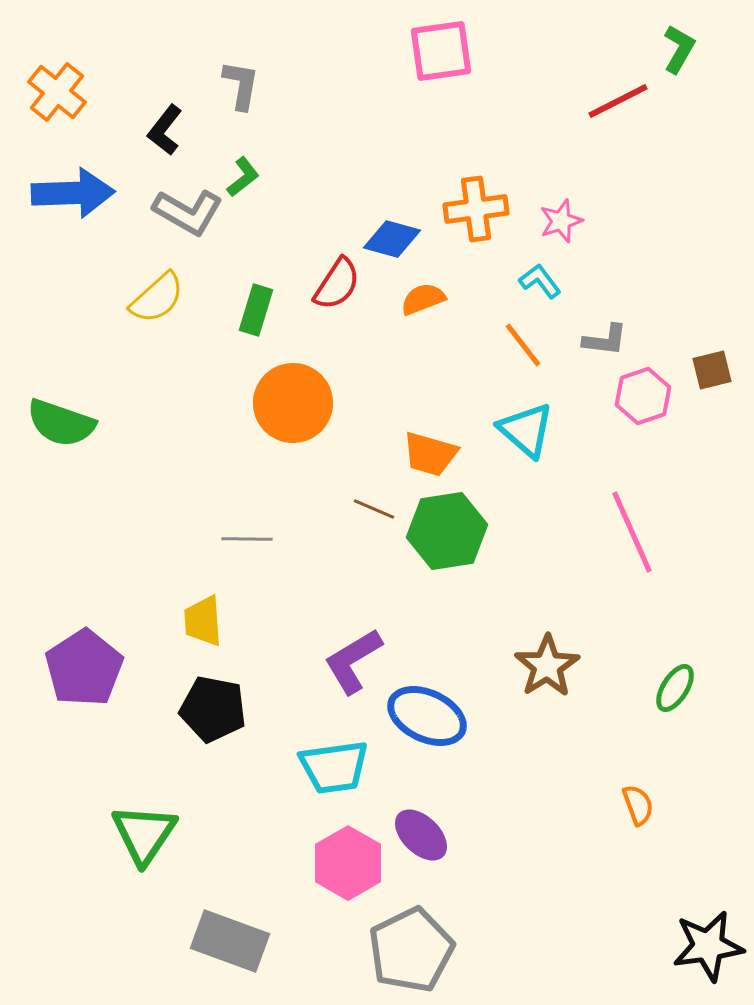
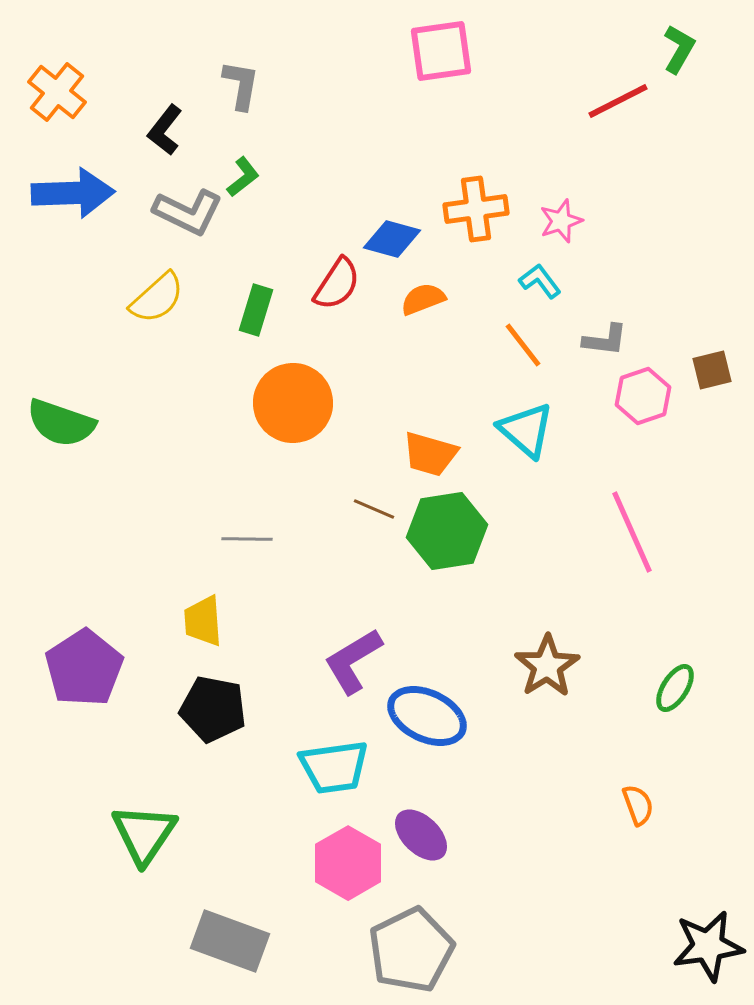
gray L-shape at (188, 212): rotated 4 degrees counterclockwise
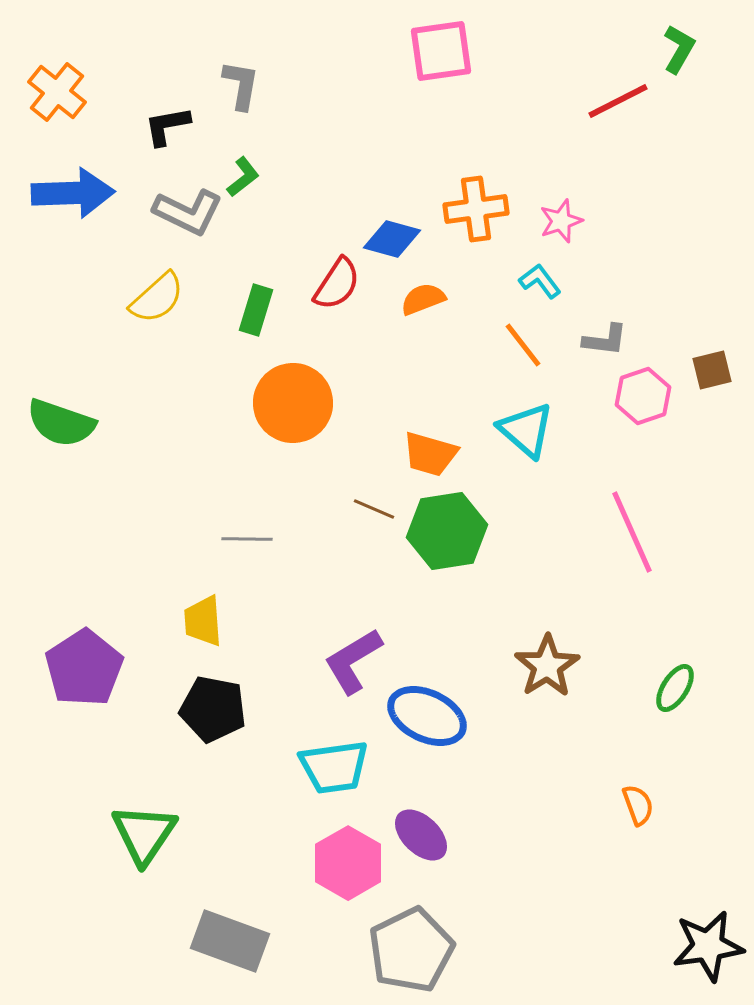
black L-shape at (165, 130): moved 2 px right, 4 px up; rotated 42 degrees clockwise
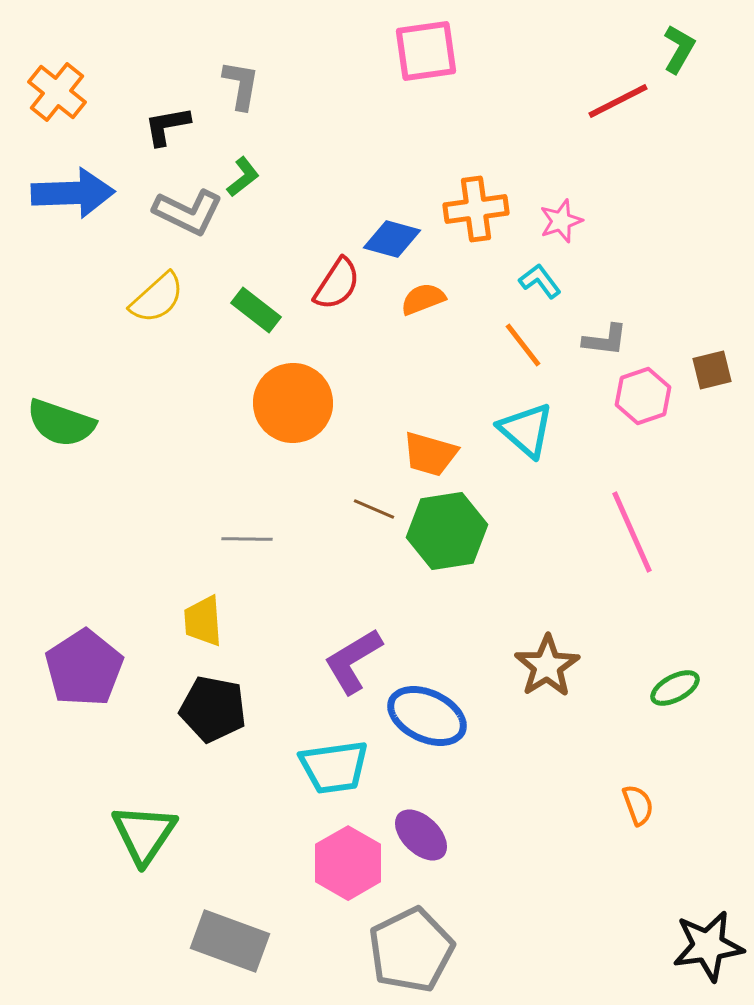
pink square at (441, 51): moved 15 px left
green rectangle at (256, 310): rotated 69 degrees counterclockwise
green ellipse at (675, 688): rotated 30 degrees clockwise
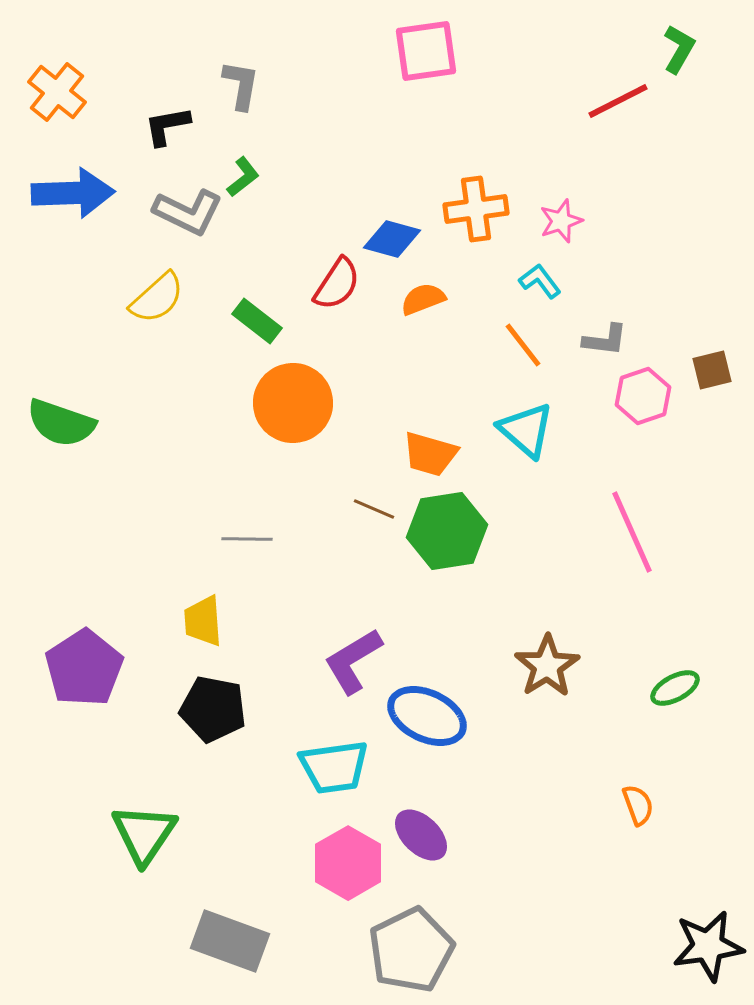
green rectangle at (256, 310): moved 1 px right, 11 px down
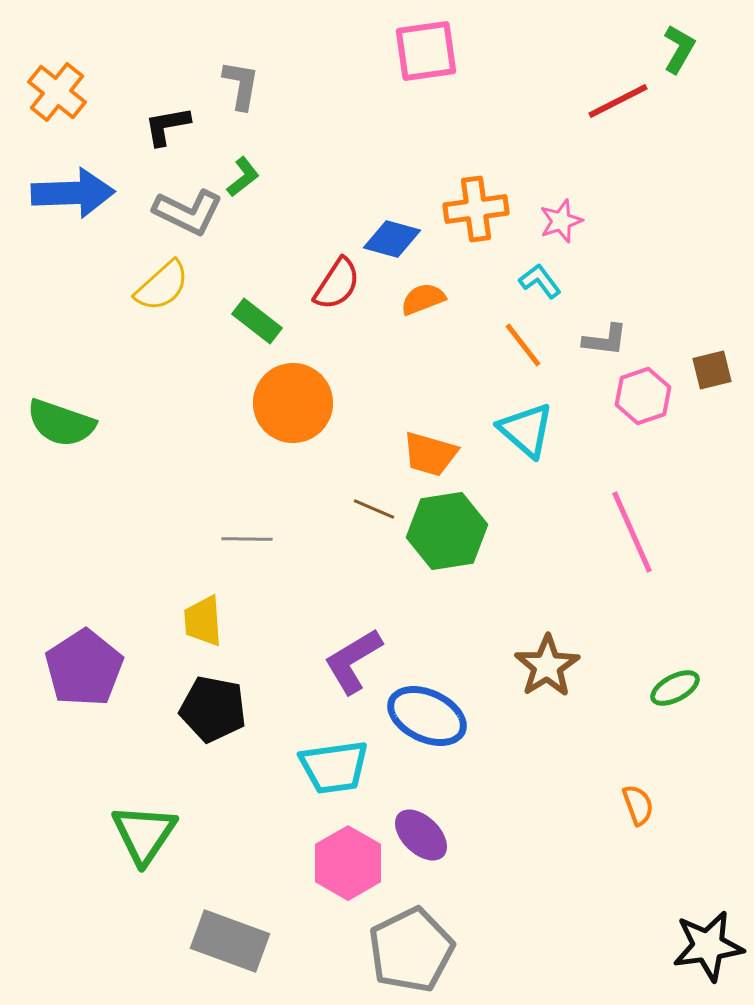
yellow semicircle at (157, 298): moved 5 px right, 12 px up
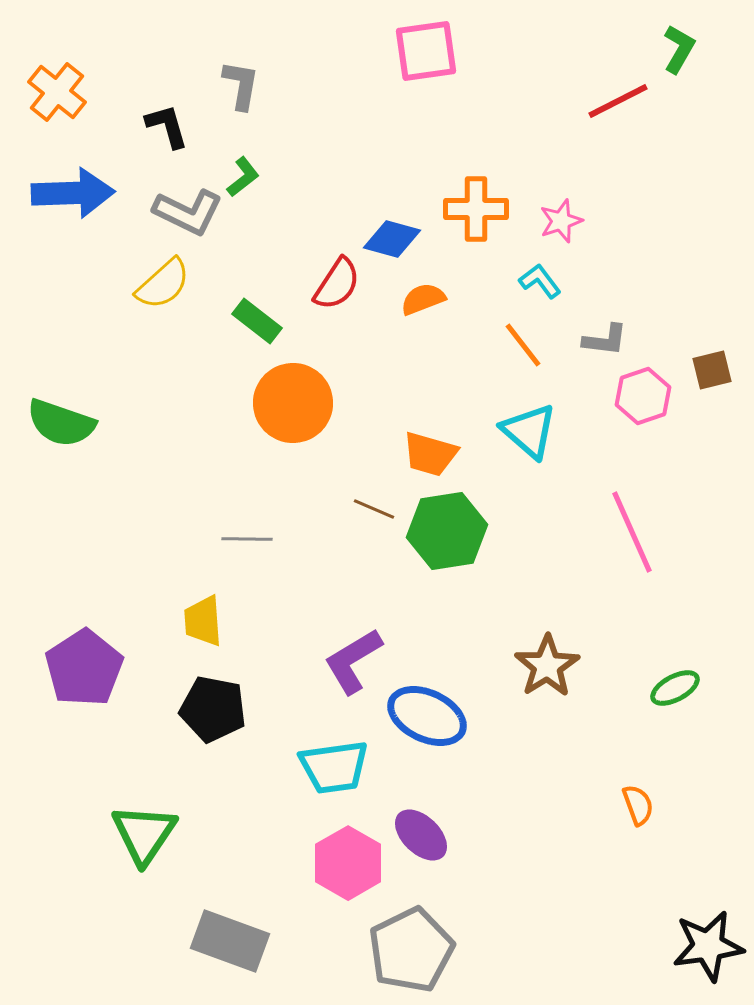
black L-shape at (167, 126): rotated 84 degrees clockwise
orange cross at (476, 209): rotated 8 degrees clockwise
yellow semicircle at (162, 286): moved 1 px right, 2 px up
cyan triangle at (526, 430): moved 3 px right, 1 px down
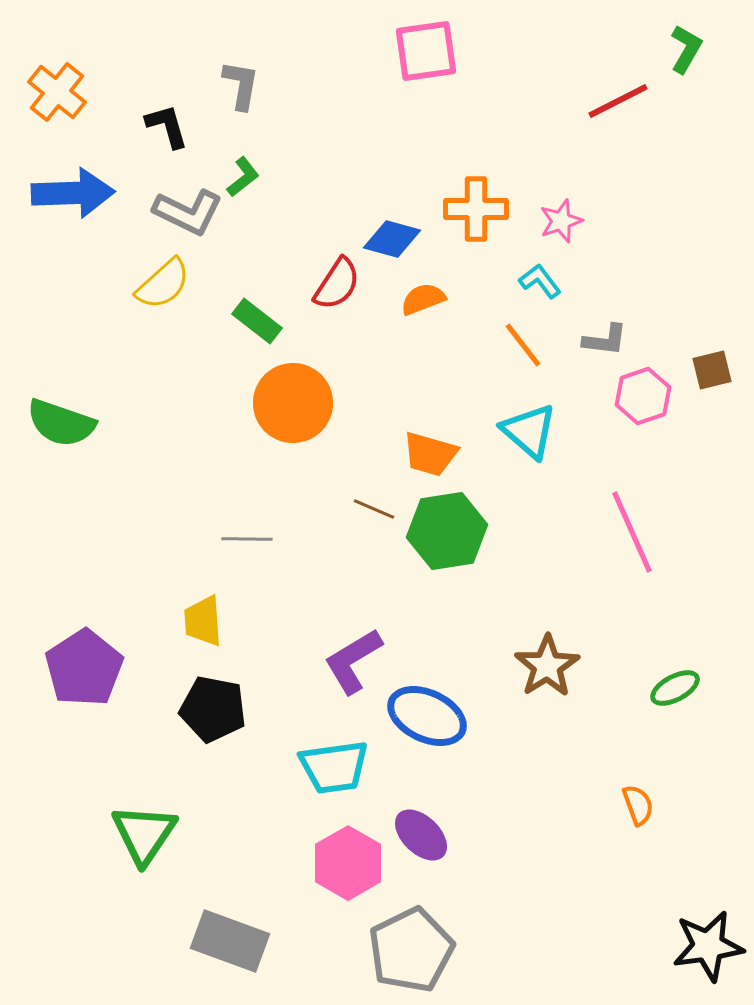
green L-shape at (679, 49): moved 7 px right
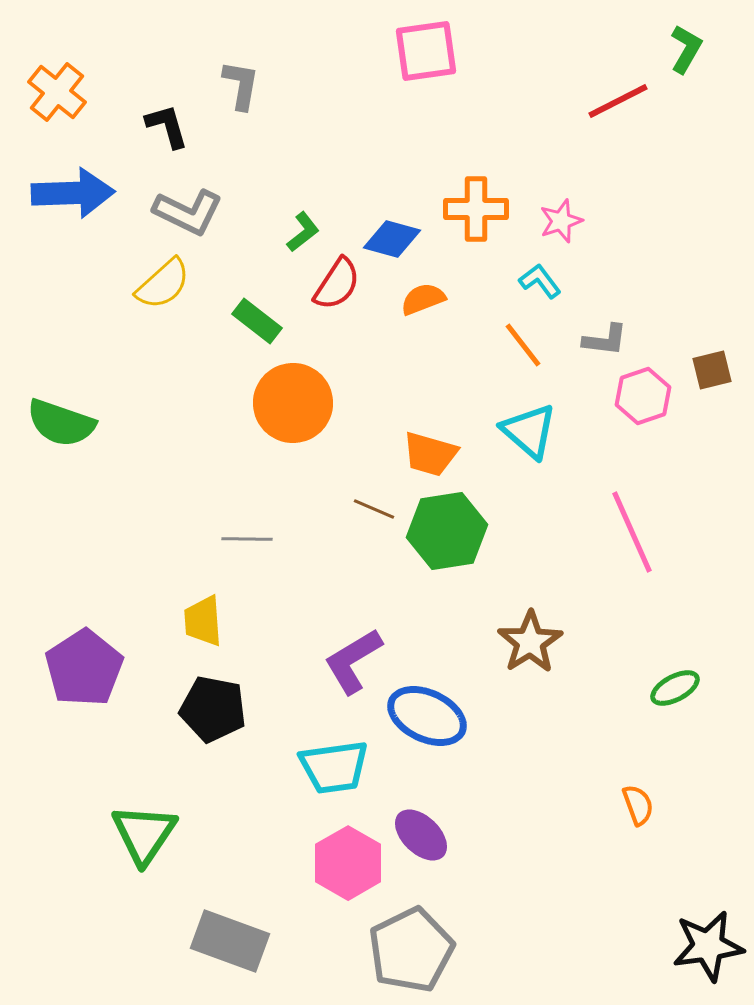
green L-shape at (243, 177): moved 60 px right, 55 px down
brown star at (547, 666): moved 17 px left, 24 px up
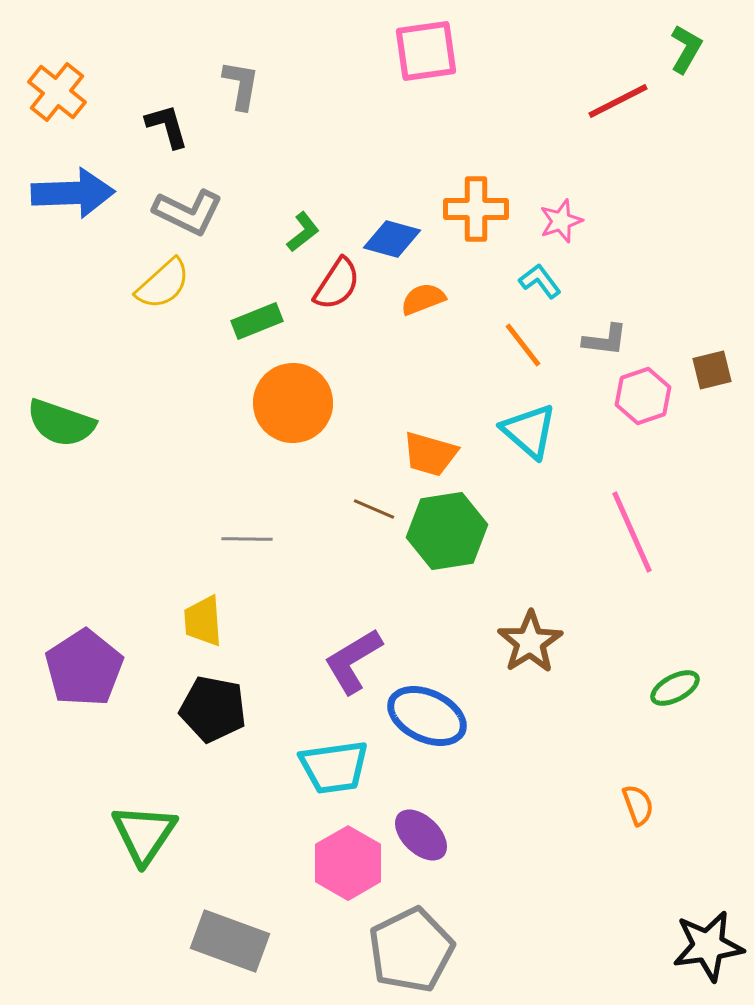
green rectangle at (257, 321): rotated 60 degrees counterclockwise
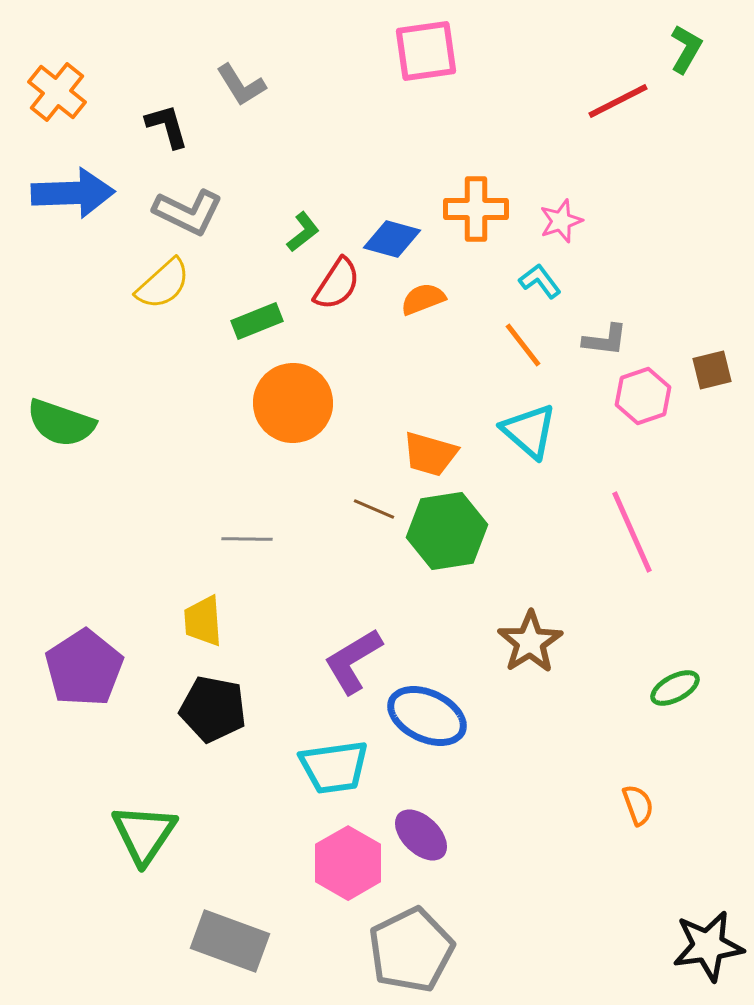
gray L-shape at (241, 85): rotated 138 degrees clockwise
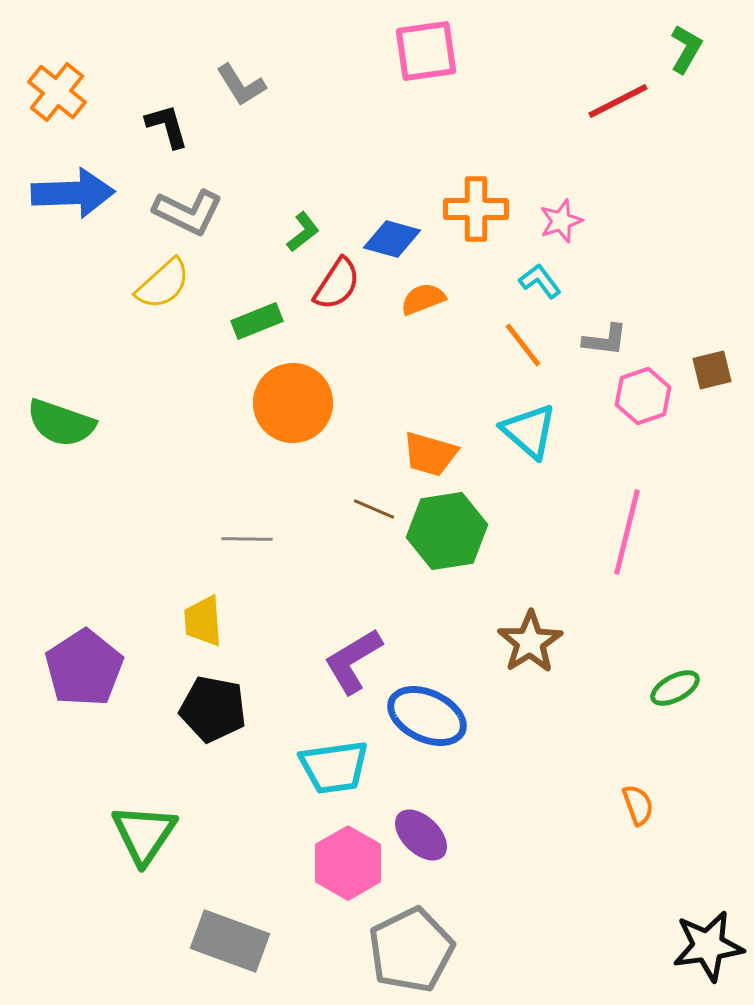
pink line at (632, 532): moved 5 px left; rotated 38 degrees clockwise
